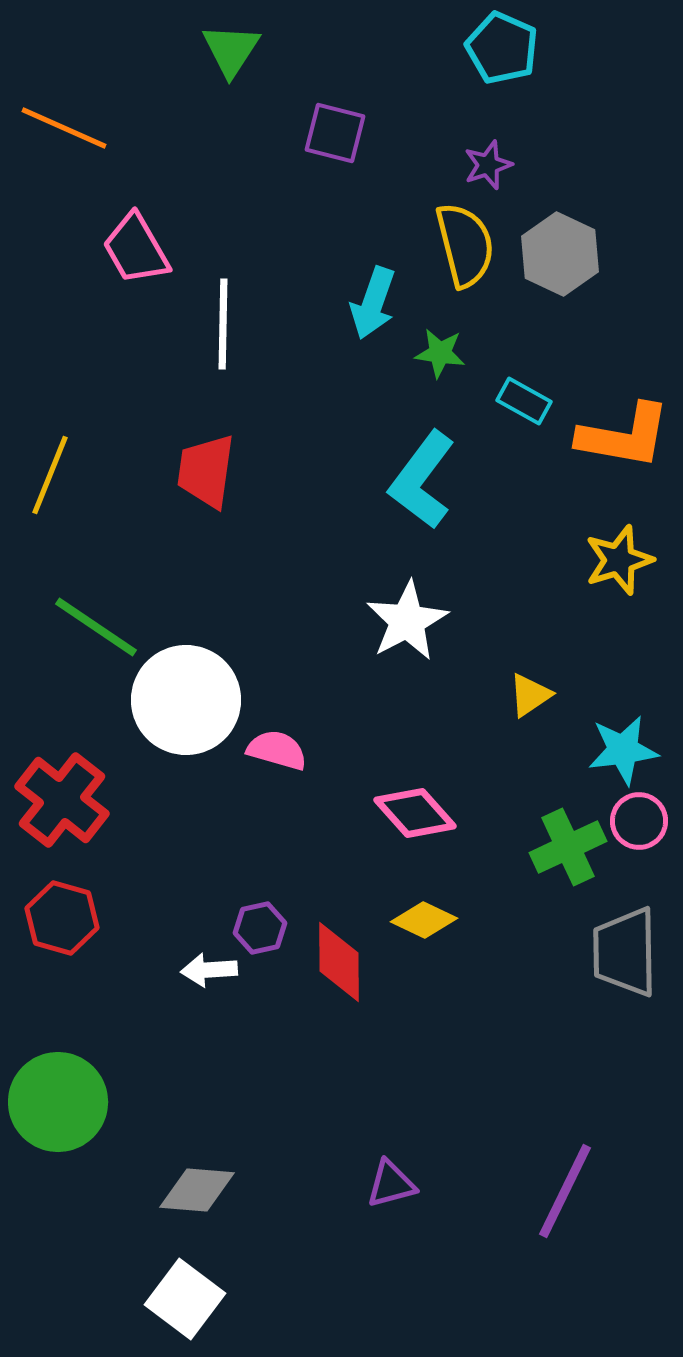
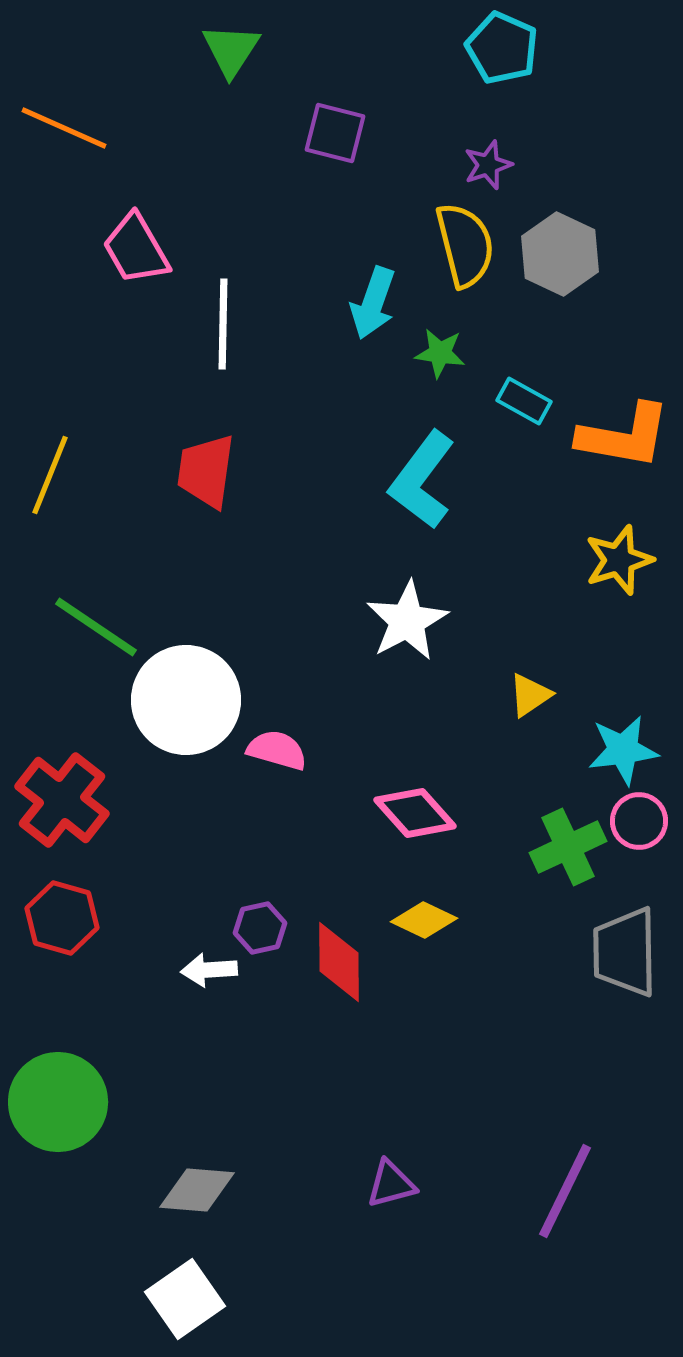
white square: rotated 18 degrees clockwise
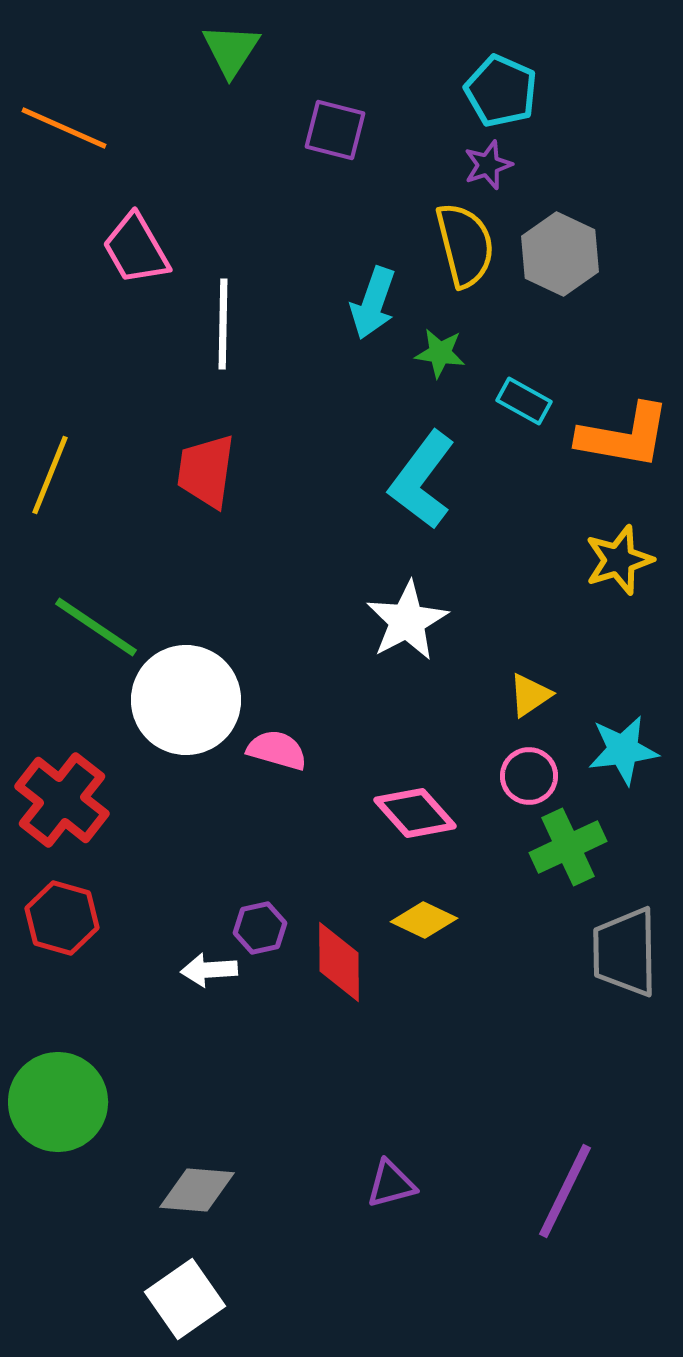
cyan pentagon: moved 1 px left, 43 px down
purple square: moved 3 px up
pink circle: moved 110 px left, 45 px up
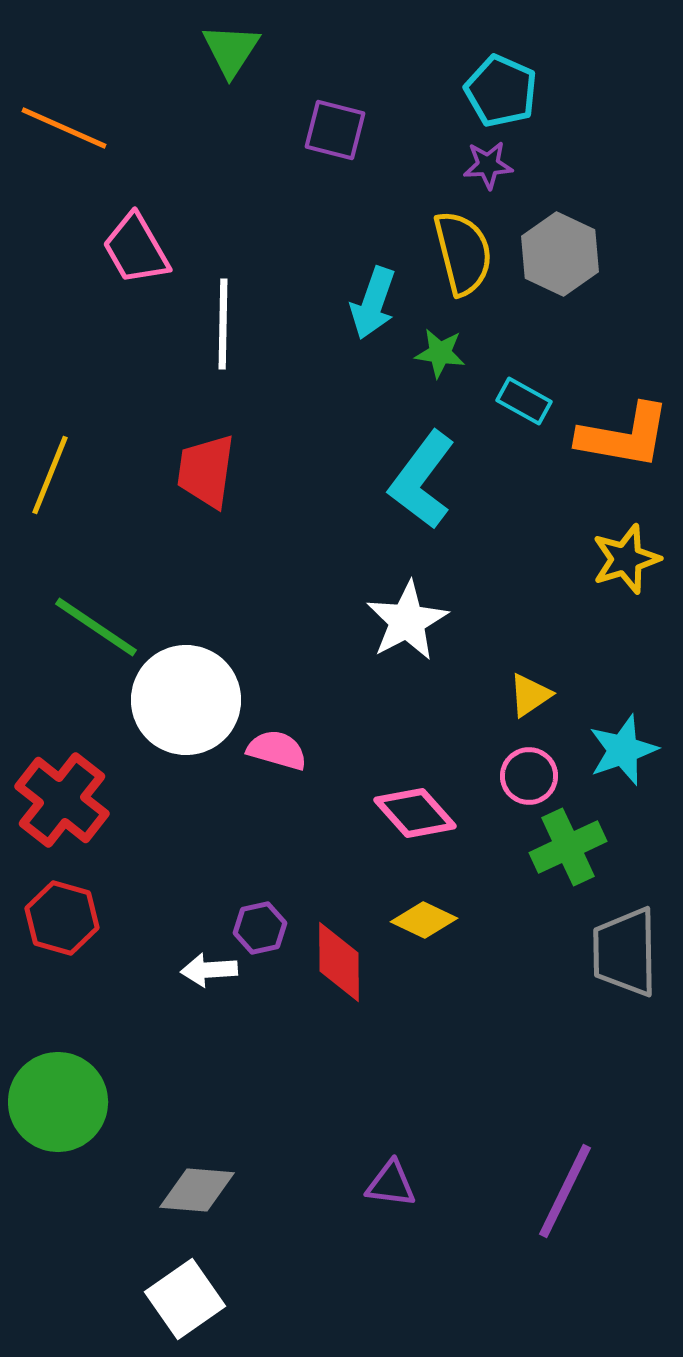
purple star: rotated 15 degrees clockwise
yellow semicircle: moved 2 px left, 8 px down
yellow star: moved 7 px right, 1 px up
cyan star: rotated 12 degrees counterclockwise
purple triangle: rotated 22 degrees clockwise
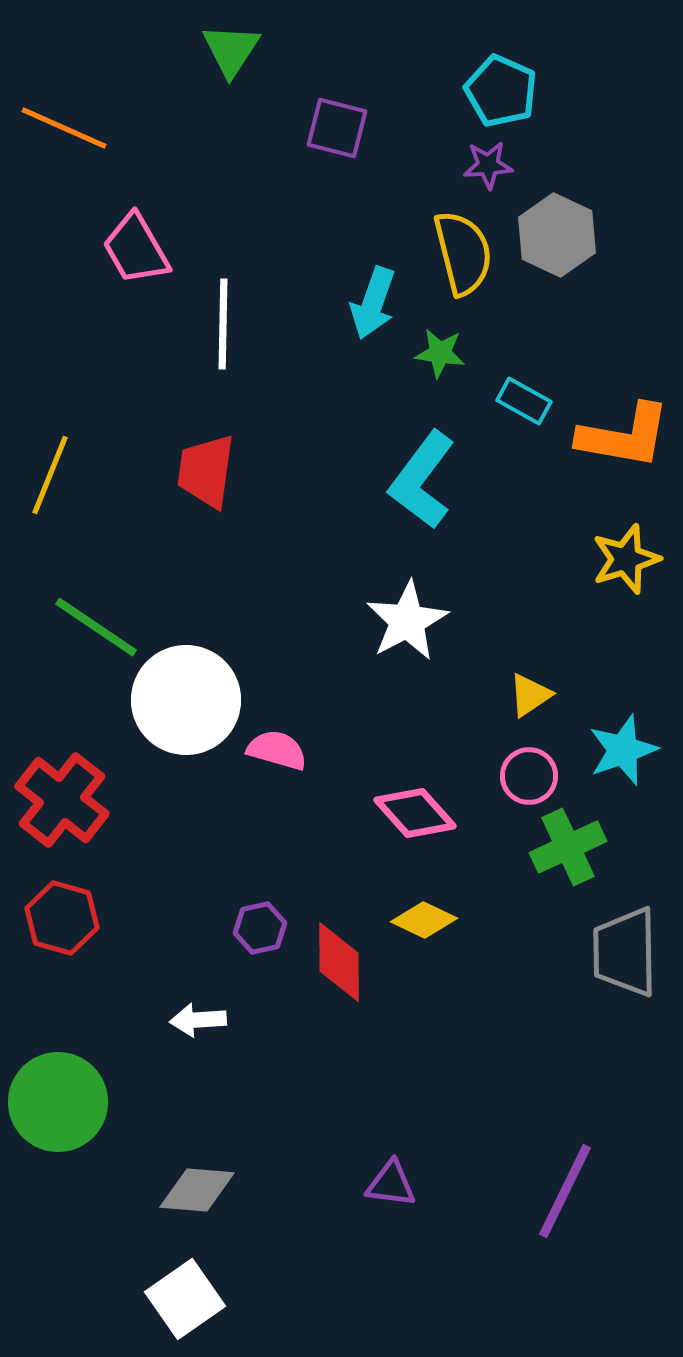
purple square: moved 2 px right, 2 px up
gray hexagon: moved 3 px left, 19 px up
white arrow: moved 11 px left, 50 px down
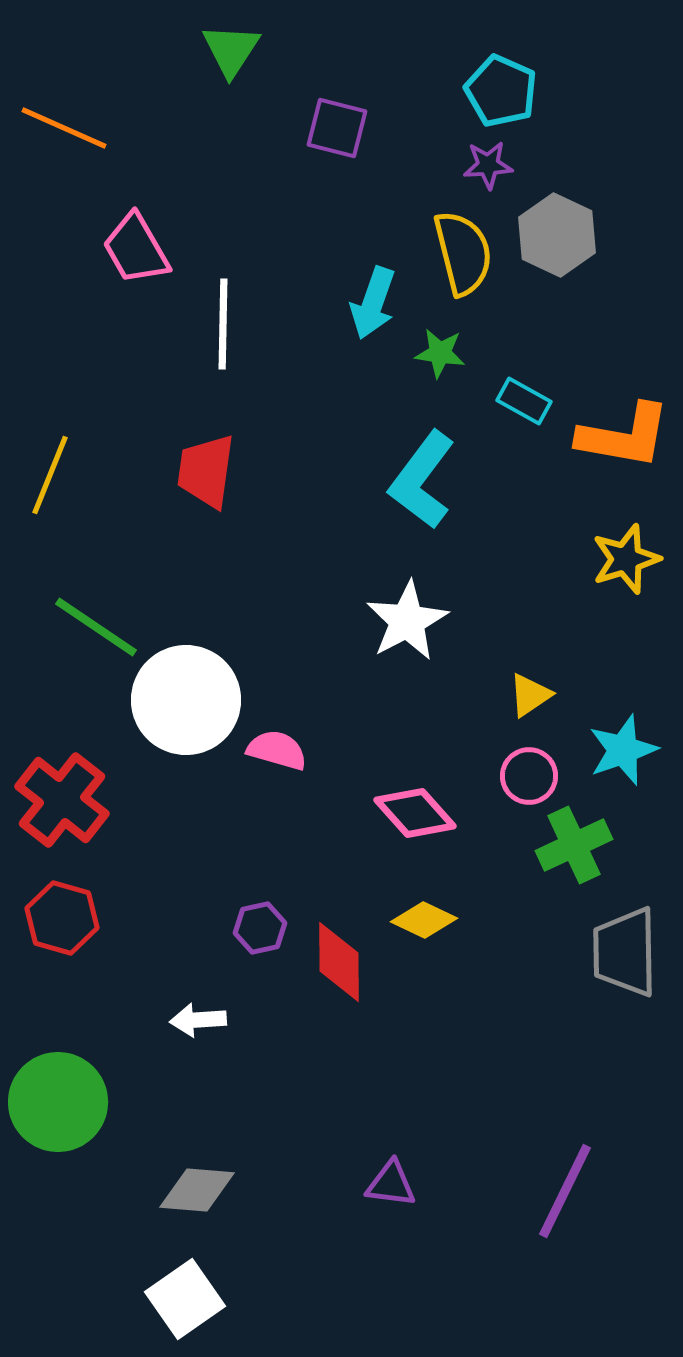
green cross: moved 6 px right, 2 px up
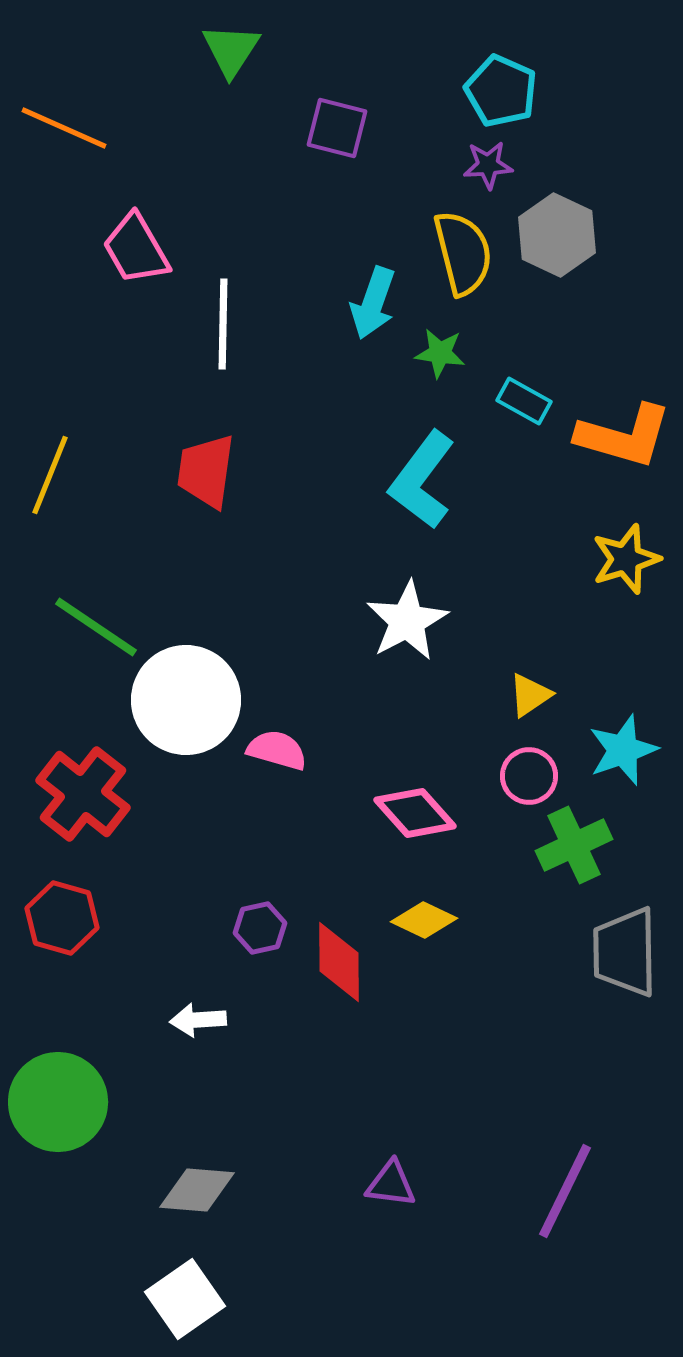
orange L-shape: rotated 6 degrees clockwise
red cross: moved 21 px right, 6 px up
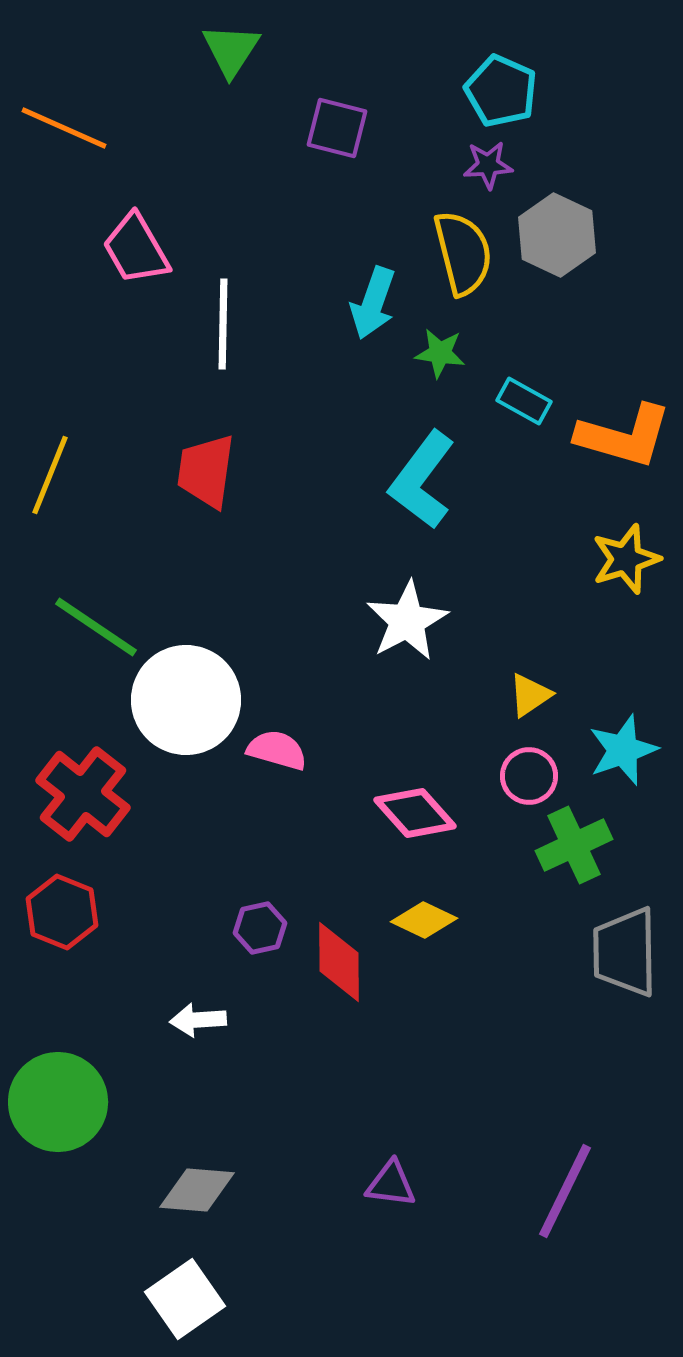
red hexagon: moved 6 px up; rotated 6 degrees clockwise
